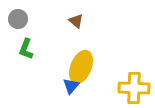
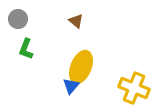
yellow cross: rotated 20 degrees clockwise
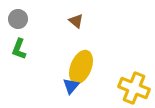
green L-shape: moved 7 px left
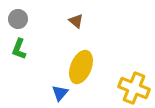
blue triangle: moved 11 px left, 7 px down
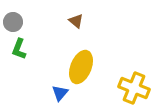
gray circle: moved 5 px left, 3 px down
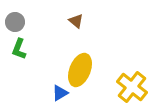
gray circle: moved 2 px right
yellow ellipse: moved 1 px left, 3 px down
yellow cross: moved 2 px left, 1 px up; rotated 16 degrees clockwise
blue triangle: rotated 18 degrees clockwise
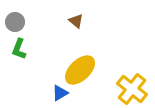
yellow ellipse: rotated 24 degrees clockwise
yellow cross: moved 2 px down
